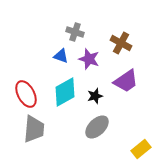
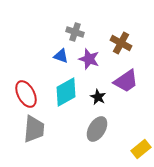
cyan diamond: moved 1 px right
black star: moved 3 px right, 1 px down; rotated 28 degrees counterclockwise
gray ellipse: moved 2 px down; rotated 15 degrees counterclockwise
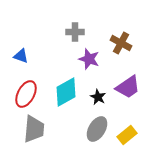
gray cross: rotated 18 degrees counterclockwise
blue triangle: moved 40 px left
purple trapezoid: moved 2 px right, 6 px down
red ellipse: rotated 56 degrees clockwise
yellow rectangle: moved 14 px left, 14 px up
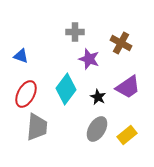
cyan diamond: moved 3 px up; rotated 24 degrees counterclockwise
gray trapezoid: moved 3 px right, 2 px up
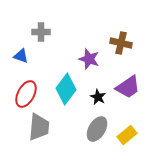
gray cross: moved 34 px left
brown cross: rotated 15 degrees counterclockwise
gray trapezoid: moved 2 px right
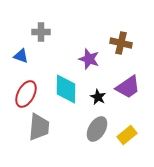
cyan diamond: rotated 36 degrees counterclockwise
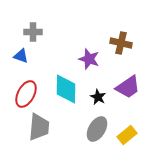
gray cross: moved 8 px left
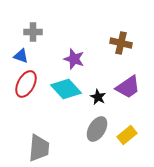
purple star: moved 15 px left
cyan diamond: rotated 44 degrees counterclockwise
red ellipse: moved 10 px up
gray trapezoid: moved 21 px down
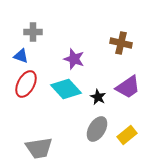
gray trapezoid: rotated 76 degrees clockwise
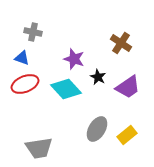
gray cross: rotated 12 degrees clockwise
brown cross: rotated 20 degrees clockwise
blue triangle: moved 1 px right, 2 px down
red ellipse: moved 1 px left; rotated 40 degrees clockwise
black star: moved 20 px up
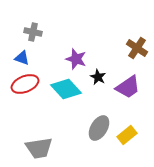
brown cross: moved 16 px right, 5 px down
purple star: moved 2 px right
gray ellipse: moved 2 px right, 1 px up
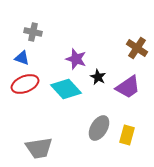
yellow rectangle: rotated 36 degrees counterclockwise
